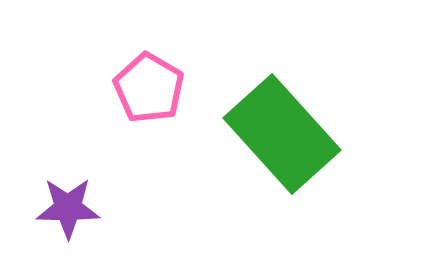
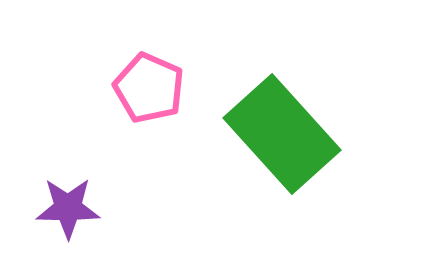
pink pentagon: rotated 6 degrees counterclockwise
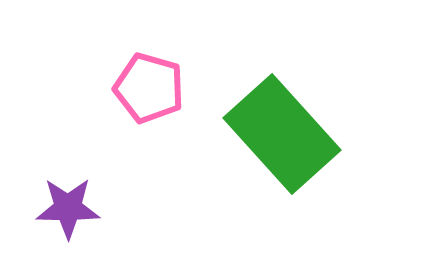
pink pentagon: rotated 8 degrees counterclockwise
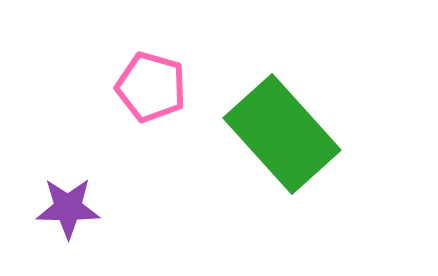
pink pentagon: moved 2 px right, 1 px up
